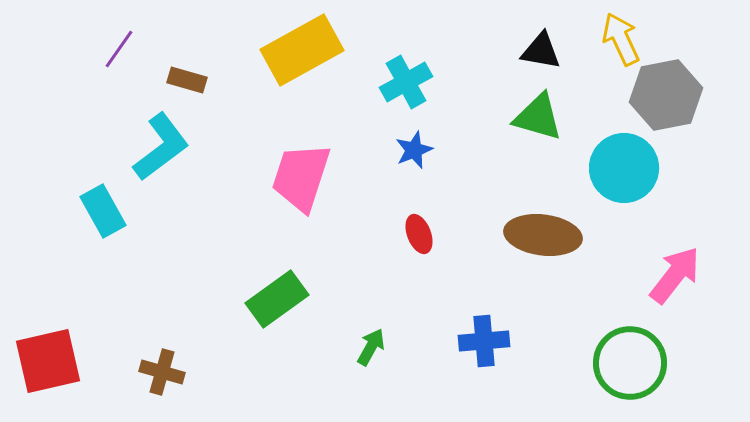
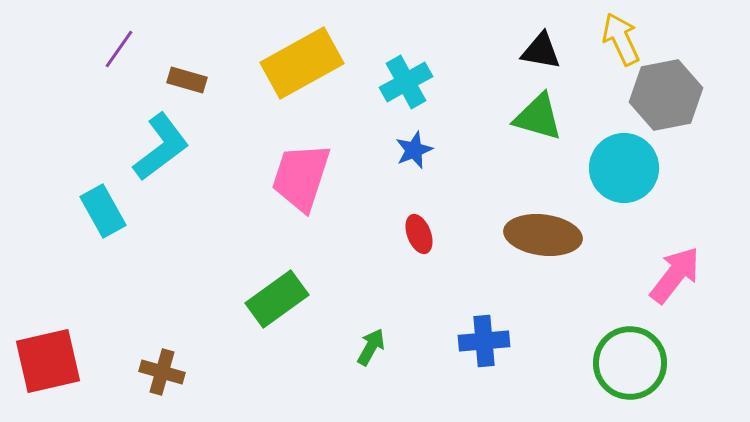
yellow rectangle: moved 13 px down
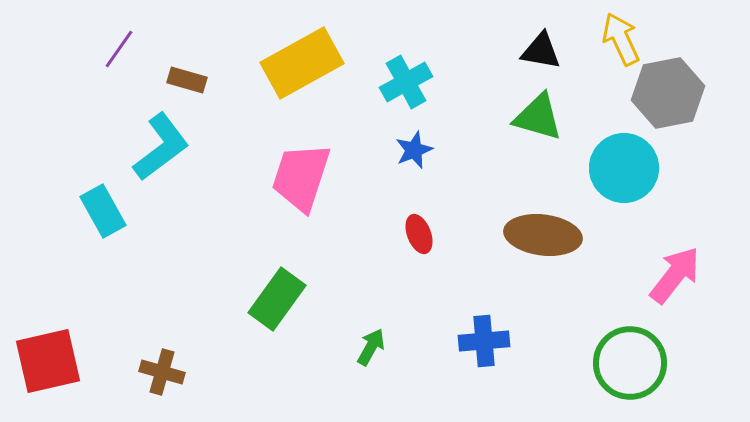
gray hexagon: moved 2 px right, 2 px up
green rectangle: rotated 18 degrees counterclockwise
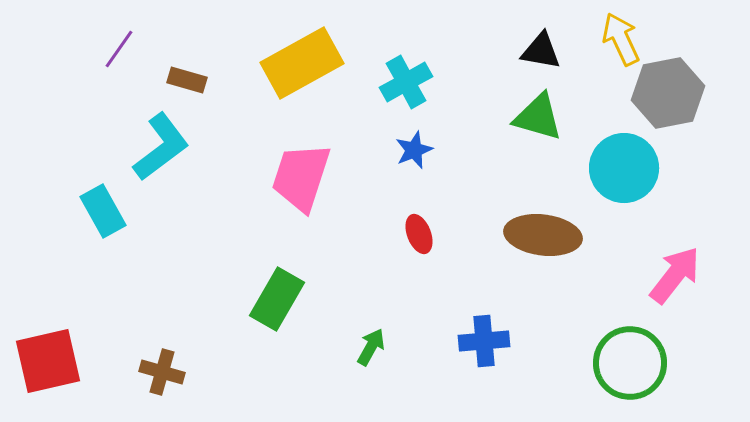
green rectangle: rotated 6 degrees counterclockwise
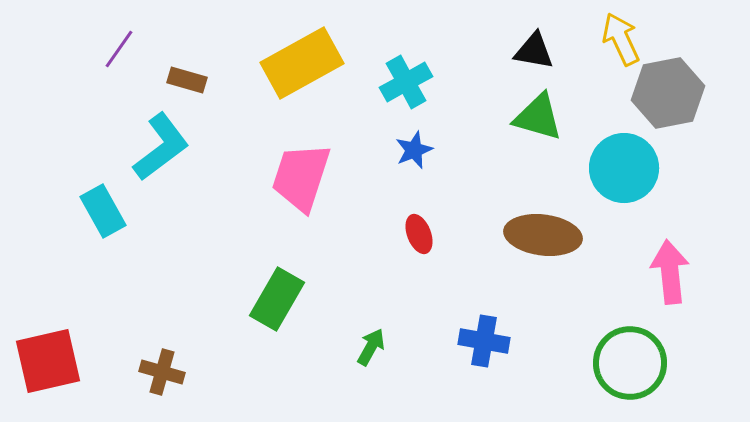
black triangle: moved 7 px left
pink arrow: moved 5 px left, 3 px up; rotated 44 degrees counterclockwise
blue cross: rotated 15 degrees clockwise
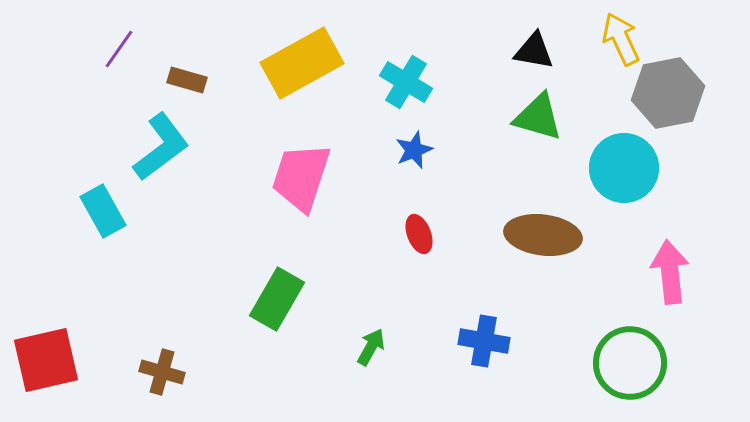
cyan cross: rotated 30 degrees counterclockwise
red square: moved 2 px left, 1 px up
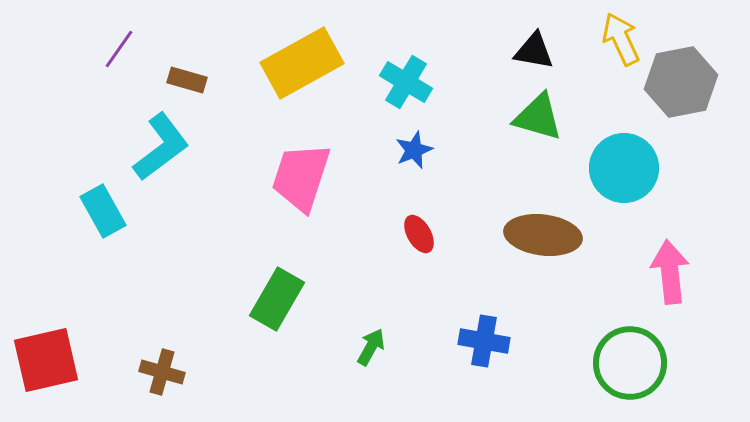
gray hexagon: moved 13 px right, 11 px up
red ellipse: rotated 9 degrees counterclockwise
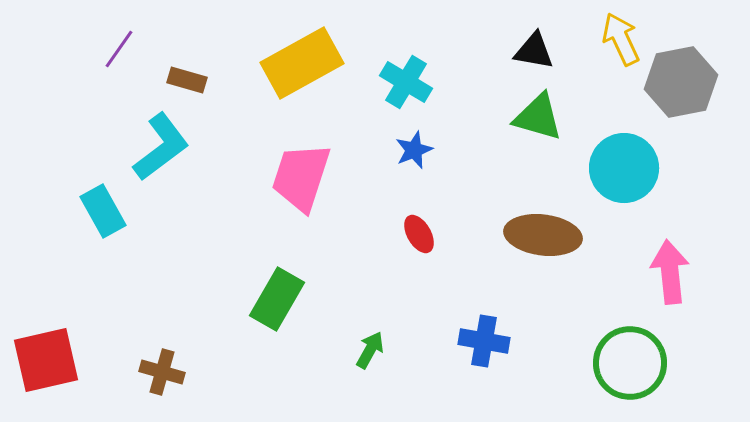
green arrow: moved 1 px left, 3 px down
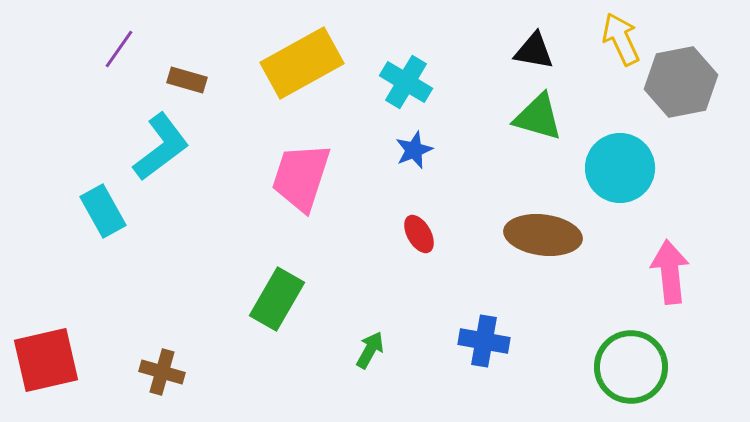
cyan circle: moved 4 px left
green circle: moved 1 px right, 4 px down
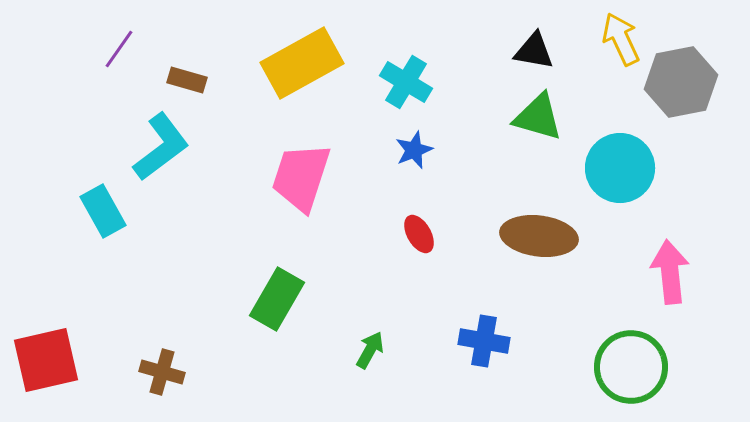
brown ellipse: moved 4 px left, 1 px down
